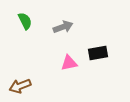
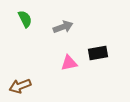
green semicircle: moved 2 px up
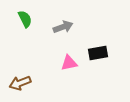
brown arrow: moved 3 px up
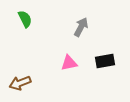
gray arrow: moved 18 px right; rotated 42 degrees counterclockwise
black rectangle: moved 7 px right, 8 px down
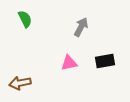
brown arrow: rotated 10 degrees clockwise
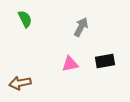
pink triangle: moved 1 px right, 1 px down
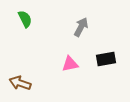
black rectangle: moved 1 px right, 2 px up
brown arrow: rotated 30 degrees clockwise
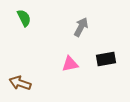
green semicircle: moved 1 px left, 1 px up
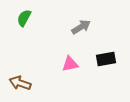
green semicircle: rotated 126 degrees counterclockwise
gray arrow: rotated 30 degrees clockwise
